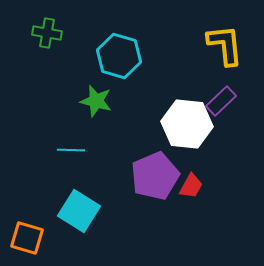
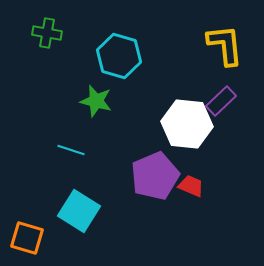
cyan line: rotated 16 degrees clockwise
red trapezoid: rotated 96 degrees counterclockwise
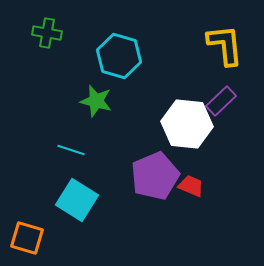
cyan square: moved 2 px left, 11 px up
